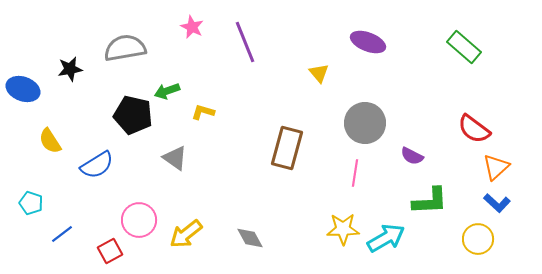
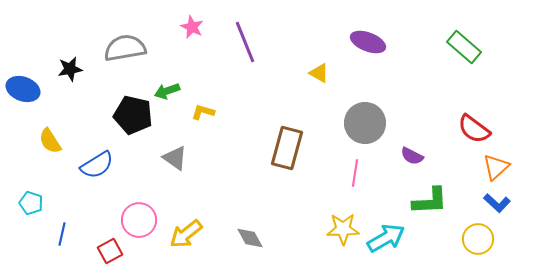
yellow triangle: rotated 20 degrees counterclockwise
blue line: rotated 40 degrees counterclockwise
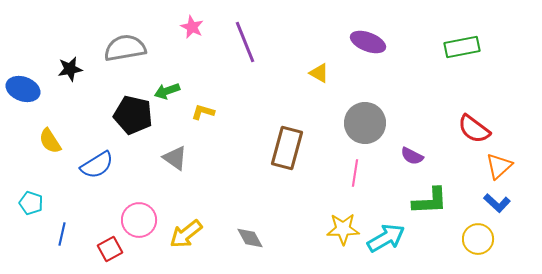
green rectangle: moved 2 px left; rotated 52 degrees counterclockwise
orange triangle: moved 3 px right, 1 px up
red square: moved 2 px up
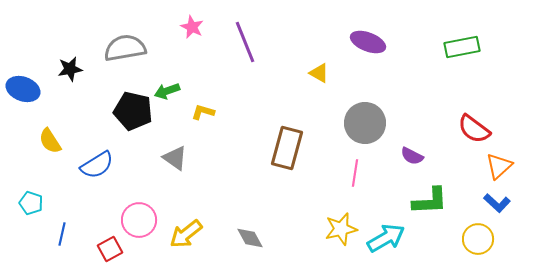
black pentagon: moved 4 px up
yellow star: moved 2 px left; rotated 12 degrees counterclockwise
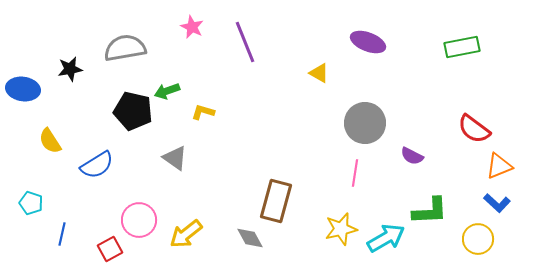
blue ellipse: rotated 12 degrees counterclockwise
brown rectangle: moved 11 px left, 53 px down
orange triangle: rotated 20 degrees clockwise
green L-shape: moved 10 px down
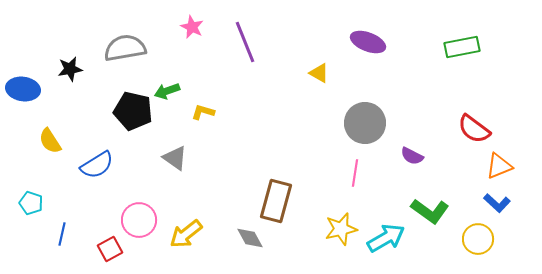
green L-shape: rotated 39 degrees clockwise
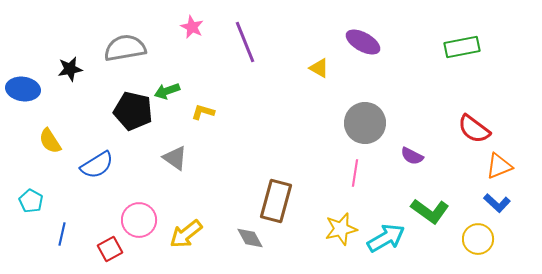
purple ellipse: moved 5 px left; rotated 8 degrees clockwise
yellow triangle: moved 5 px up
cyan pentagon: moved 2 px up; rotated 10 degrees clockwise
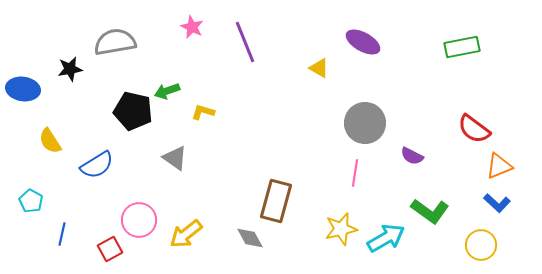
gray semicircle: moved 10 px left, 6 px up
yellow circle: moved 3 px right, 6 px down
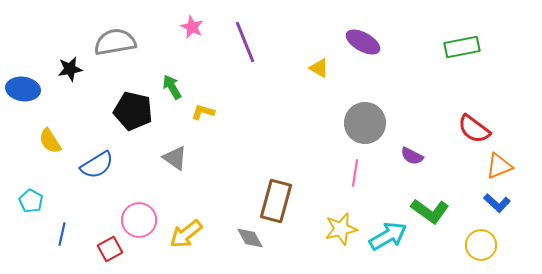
green arrow: moved 5 px right, 4 px up; rotated 80 degrees clockwise
cyan arrow: moved 2 px right, 2 px up
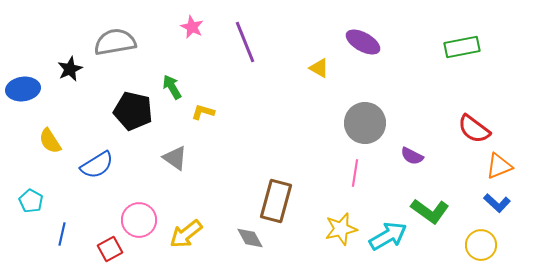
black star: rotated 15 degrees counterclockwise
blue ellipse: rotated 16 degrees counterclockwise
